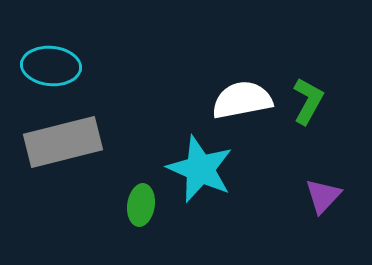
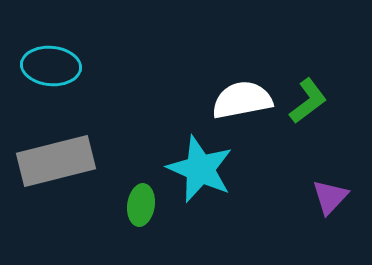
green L-shape: rotated 24 degrees clockwise
gray rectangle: moved 7 px left, 19 px down
purple triangle: moved 7 px right, 1 px down
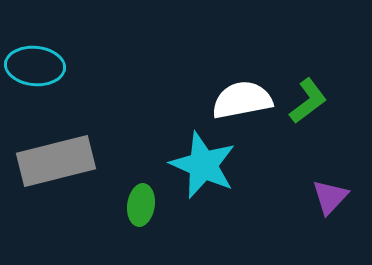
cyan ellipse: moved 16 px left
cyan star: moved 3 px right, 4 px up
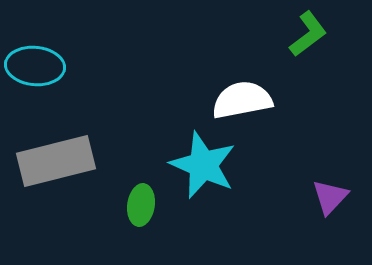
green L-shape: moved 67 px up
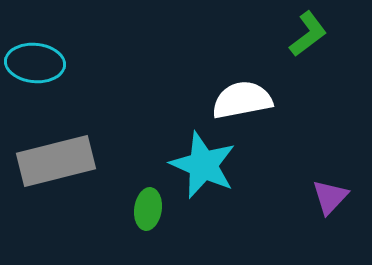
cyan ellipse: moved 3 px up
green ellipse: moved 7 px right, 4 px down
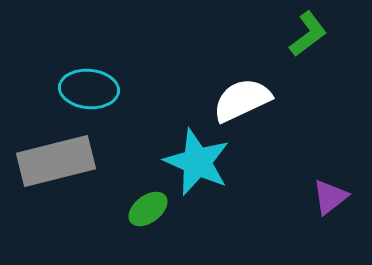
cyan ellipse: moved 54 px right, 26 px down
white semicircle: rotated 14 degrees counterclockwise
cyan star: moved 6 px left, 3 px up
purple triangle: rotated 9 degrees clockwise
green ellipse: rotated 45 degrees clockwise
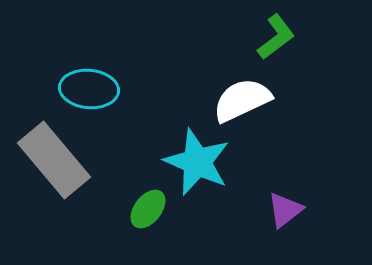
green L-shape: moved 32 px left, 3 px down
gray rectangle: moved 2 px left, 1 px up; rotated 64 degrees clockwise
purple triangle: moved 45 px left, 13 px down
green ellipse: rotated 15 degrees counterclockwise
